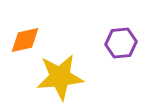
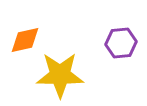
yellow star: moved 2 px up; rotated 6 degrees clockwise
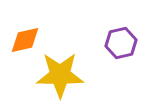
purple hexagon: rotated 8 degrees counterclockwise
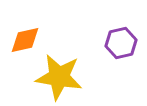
yellow star: moved 1 px left, 2 px down; rotated 9 degrees clockwise
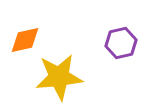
yellow star: rotated 15 degrees counterclockwise
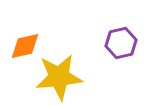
orange diamond: moved 6 px down
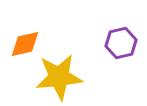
orange diamond: moved 2 px up
